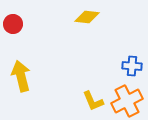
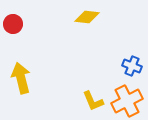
blue cross: rotated 18 degrees clockwise
yellow arrow: moved 2 px down
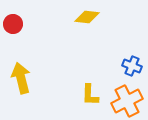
yellow L-shape: moved 3 px left, 6 px up; rotated 25 degrees clockwise
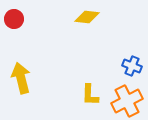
red circle: moved 1 px right, 5 px up
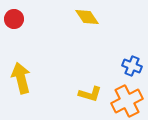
yellow diamond: rotated 50 degrees clockwise
yellow L-shape: moved 1 px up; rotated 75 degrees counterclockwise
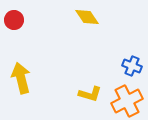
red circle: moved 1 px down
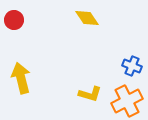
yellow diamond: moved 1 px down
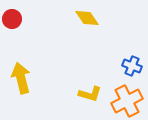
red circle: moved 2 px left, 1 px up
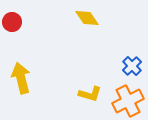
red circle: moved 3 px down
blue cross: rotated 24 degrees clockwise
orange cross: moved 1 px right
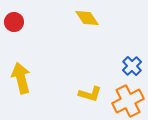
red circle: moved 2 px right
